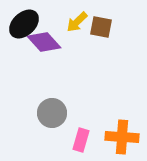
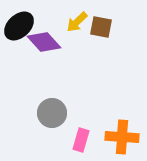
black ellipse: moved 5 px left, 2 px down
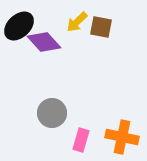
orange cross: rotated 8 degrees clockwise
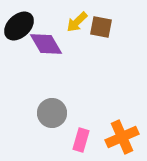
purple diamond: moved 2 px right, 2 px down; rotated 12 degrees clockwise
orange cross: rotated 36 degrees counterclockwise
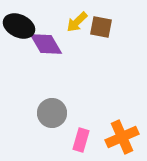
black ellipse: rotated 68 degrees clockwise
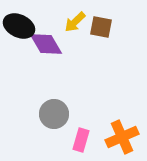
yellow arrow: moved 2 px left
gray circle: moved 2 px right, 1 px down
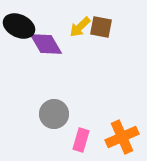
yellow arrow: moved 5 px right, 5 px down
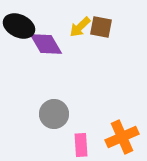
pink rectangle: moved 5 px down; rotated 20 degrees counterclockwise
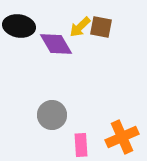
black ellipse: rotated 16 degrees counterclockwise
purple diamond: moved 10 px right
gray circle: moved 2 px left, 1 px down
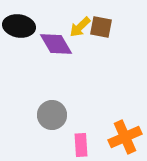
orange cross: moved 3 px right
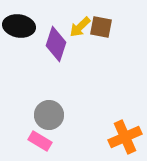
purple diamond: rotated 48 degrees clockwise
gray circle: moved 3 px left
pink rectangle: moved 41 px left, 4 px up; rotated 55 degrees counterclockwise
